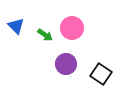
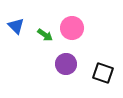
black square: moved 2 px right, 1 px up; rotated 15 degrees counterclockwise
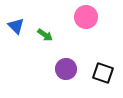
pink circle: moved 14 px right, 11 px up
purple circle: moved 5 px down
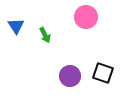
blue triangle: rotated 12 degrees clockwise
green arrow: rotated 28 degrees clockwise
purple circle: moved 4 px right, 7 px down
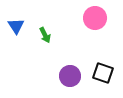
pink circle: moved 9 px right, 1 px down
